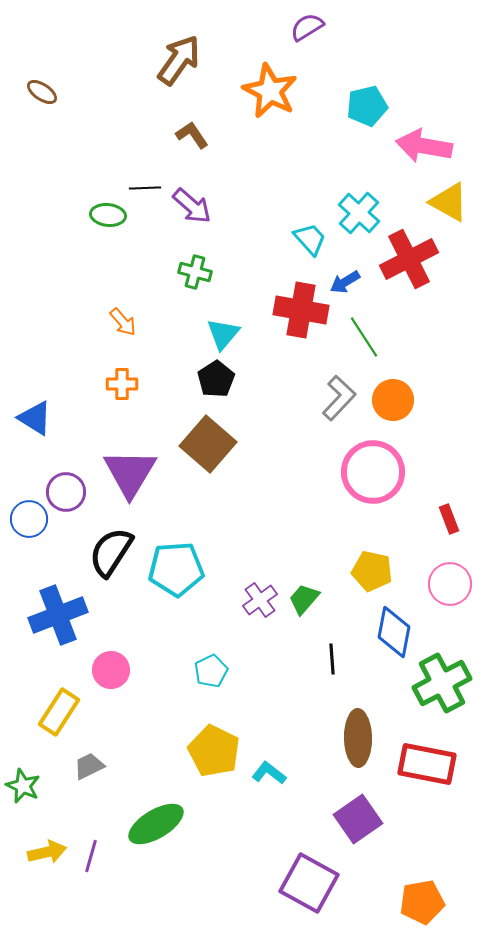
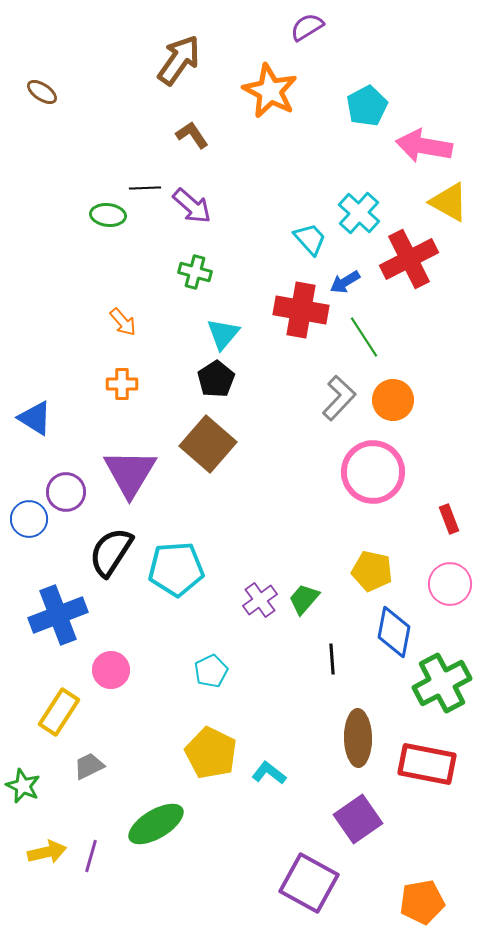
cyan pentagon at (367, 106): rotated 15 degrees counterclockwise
yellow pentagon at (214, 751): moved 3 px left, 2 px down
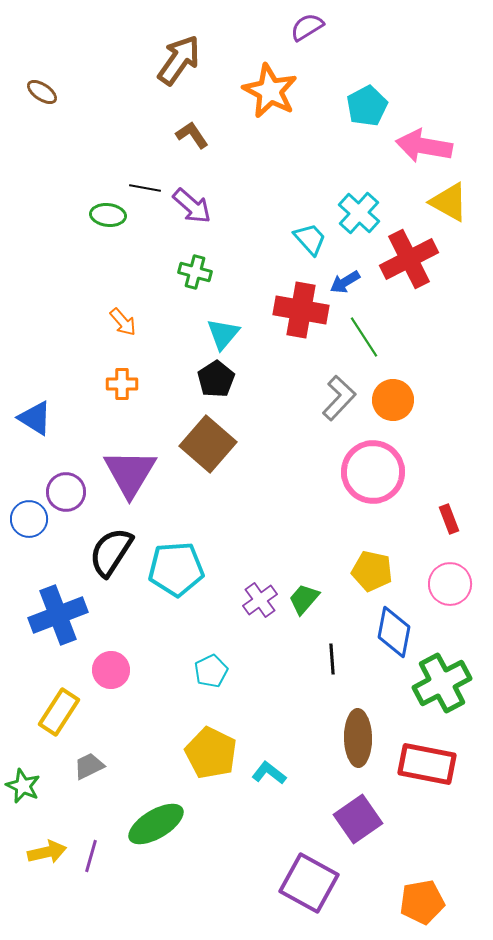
black line at (145, 188): rotated 12 degrees clockwise
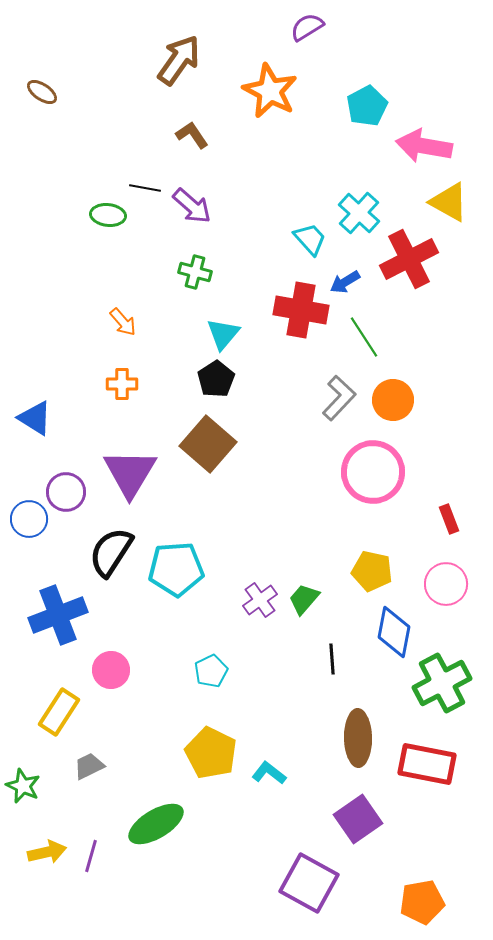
pink circle at (450, 584): moved 4 px left
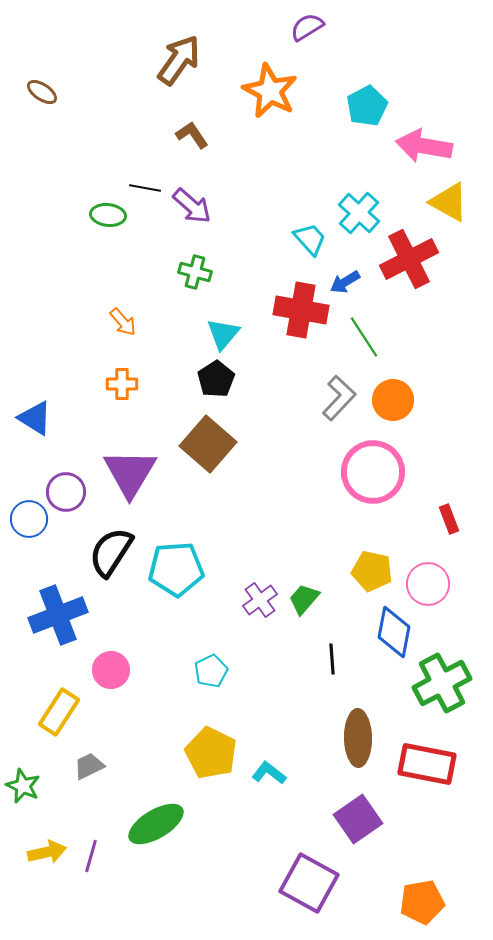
pink circle at (446, 584): moved 18 px left
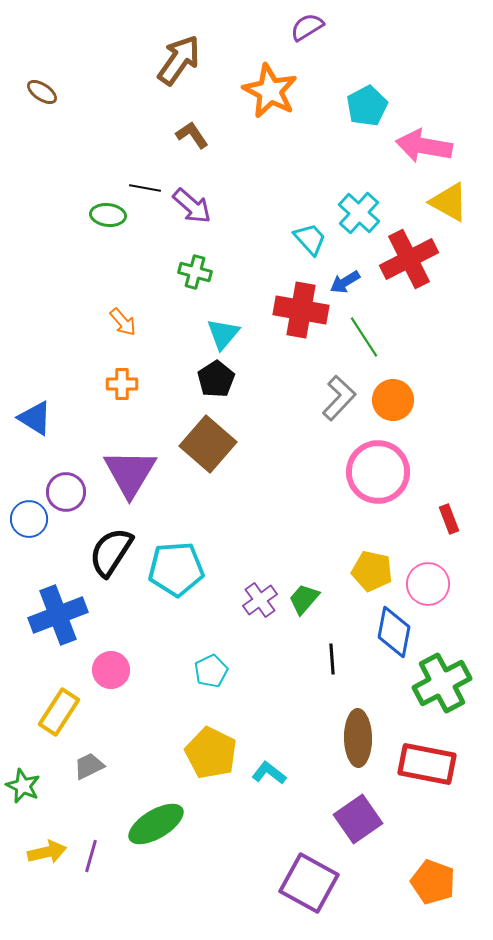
pink circle at (373, 472): moved 5 px right
orange pentagon at (422, 902): moved 11 px right, 20 px up; rotated 30 degrees clockwise
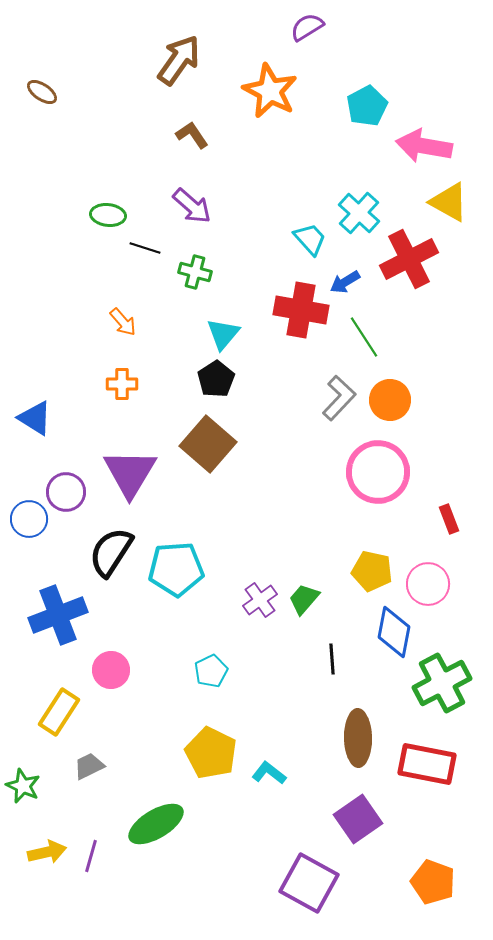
black line at (145, 188): moved 60 px down; rotated 8 degrees clockwise
orange circle at (393, 400): moved 3 px left
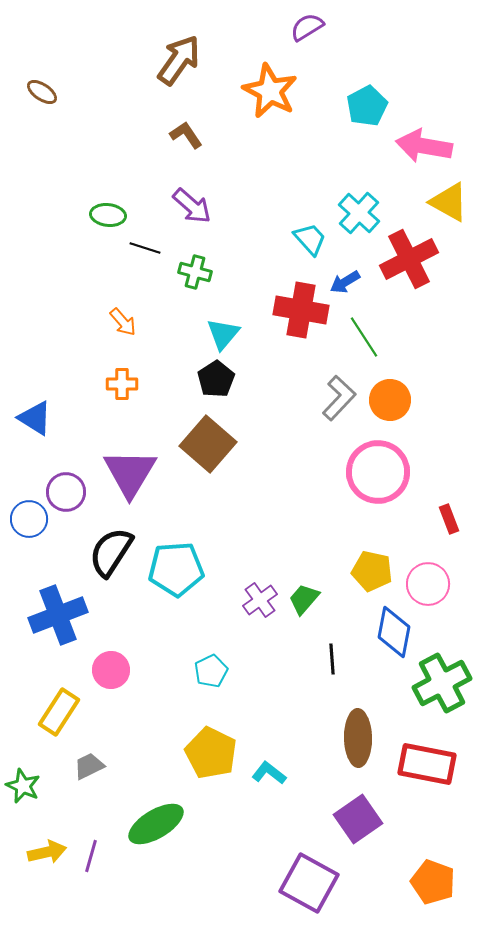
brown L-shape at (192, 135): moved 6 px left
